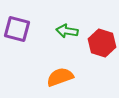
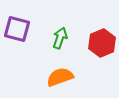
green arrow: moved 7 px left, 7 px down; rotated 100 degrees clockwise
red hexagon: rotated 20 degrees clockwise
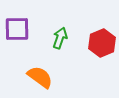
purple square: rotated 16 degrees counterclockwise
orange semicircle: moved 20 px left; rotated 56 degrees clockwise
